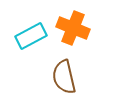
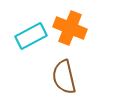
orange cross: moved 3 px left
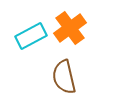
orange cross: rotated 32 degrees clockwise
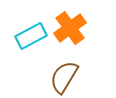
brown semicircle: rotated 44 degrees clockwise
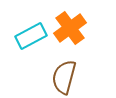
brown semicircle: rotated 16 degrees counterclockwise
